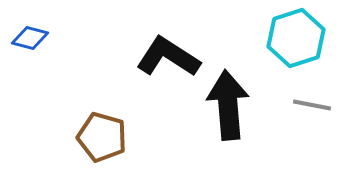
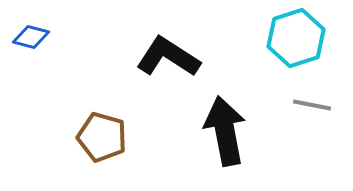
blue diamond: moved 1 px right, 1 px up
black arrow: moved 3 px left, 26 px down; rotated 6 degrees counterclockwise
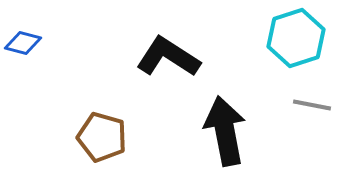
blue diamond: moved 8 px left, 6 px down
